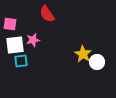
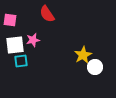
pink square: moved 4 px up
yellow star: moved 1 px down; rotated 12 degrees clockwise
white circle: moved 2 px left, 5 px down
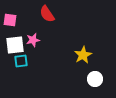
white circle: moved 12 px down
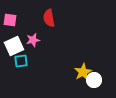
red semicircle: moved 2 px right, 4 px down; rotated 24 degrees clockwise
white square: moved 1 px left, 1 px down; rotated 18 degrees counterclockwise
yellow star: moved 17 px down
white circle: moved 1 px left, 1 px down
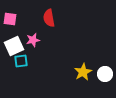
pink square: moved 1 px up
white circle: moved 11 px right, 6 px up
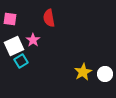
pink star: rotated 24 degrees counterclockwise
cyan square: rotated 24 degrees counterclockwise
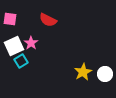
red semicircle: moved 1 px left, 2 px down; rotated 54 degrees counterclockwise
pink star: moved 2 px left, 3 px down
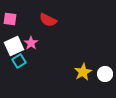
cyan square: moved 2 px left
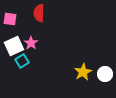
red semicircle: moved 9 px left, 7 px up; rotated 66 degrees clockwise
cyan square: moved 3 px right
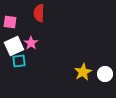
pink square: moved 3 px down
cyan square: moved 3 px left; rotated 24 degrees clockwise
